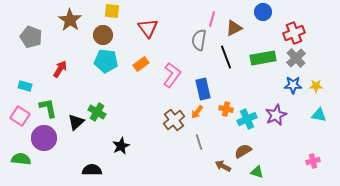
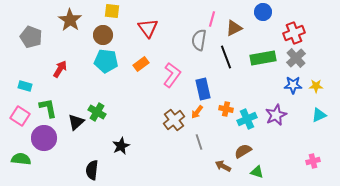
cyan triangle: rotated 35 degrees counterclockwise
black semicircle: rotated 84 degrees counterclockwise
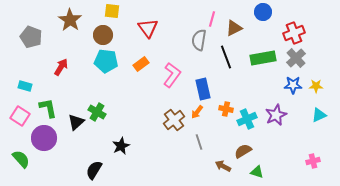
red arrow: moved 1 px right, 2 px up
green semicircle: rotated 42 degrees clockwise
black semicircle: moved 2 px right; rotated 24 degrees clockwise
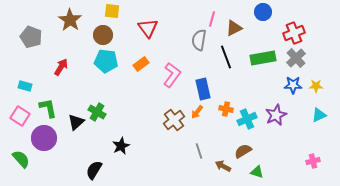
gray line: moved 9 px down
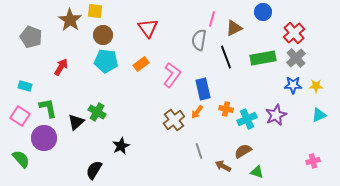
yellow square: moved 17 px left
red cross: rotated 20 degrees counterclockwise
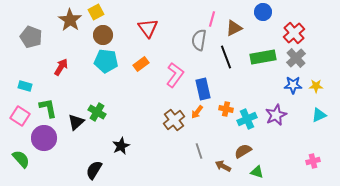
yellow square: moved 1 px right, 1 px down; rotated 35 degrees counterclockwise
green rectangle: moved 1 px up
pink L-shape: moved 3 px right
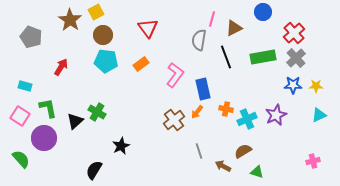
black triangle: moved 1 px left, 1 px up
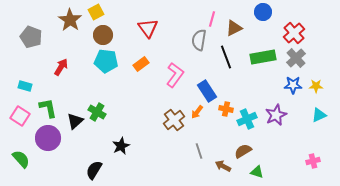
blue rectangle: moved 4 px right, 2 px down; rotated 20 degrees counterclockwise
purple circle: moved 4 px right
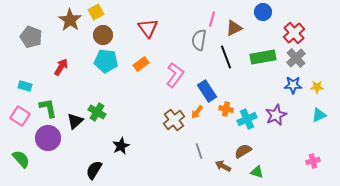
yellow star: moved 1 px right, 1 px down
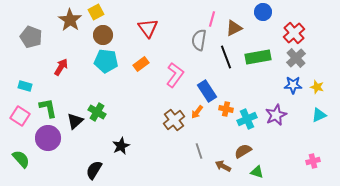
green rectangle: moved 5 px left
yellow star: rotated 16 degrees clockwise
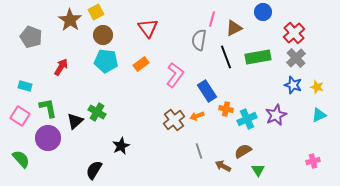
blue star: rotated 18 degrees clockwise
orange arrow: moved 4 px down; rotated 32 degrees clockwise
green triangle: moved 1 px right, 2 px up; rotated 40 degrees clockwise
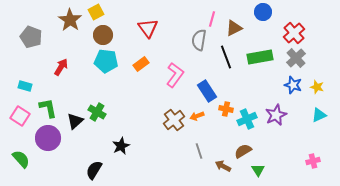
green rectangle: moved 2 px right
